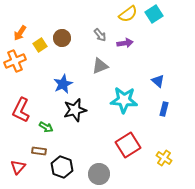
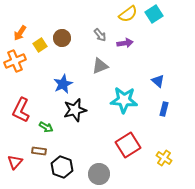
red triangle: moved 3 px left, 5 px up
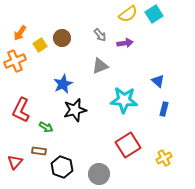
yellow cross: rotated 28 degrees clockwise
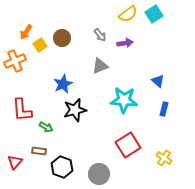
orange arrow: moved 6 px right, 1 px up
red L-shape: moved 1 px right; rotated 30 degrees counterclockwise
yellow cross: rotated 28 degrees counterclockwise
